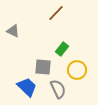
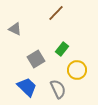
gray triangle: moved 2 px right, 2 px up
gray square: moved 7 px left, 8 px up; rotated 36 degrees counterclockwise
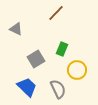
gray triangle: moved 1 px right
green rectangle: rotated 16 degrees counterclockwise
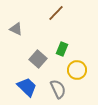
gray square: moved 2 px right; rotated 18 degrees counterclockwise
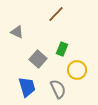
brown line: moved 1 px down
gray triangle: moved 1 px right, 3 px down
blue trapezoid: rotated 30 degrees clockwise
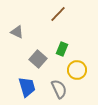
brown line: moved 2 px right
gray semicircle: moved 1 px right
